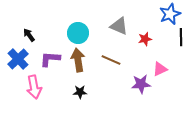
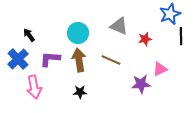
black line: moved 1 px up
brown arrow: moved 1 px right
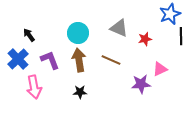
gray triangle: moved 2 px down
purple L-shape: moved 1 px down; rotated 65 degrees clockwise
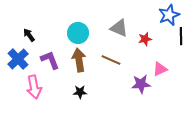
blue star: moved 1 px left, 1 px down
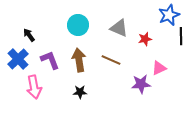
cyan circle: moved 8 px up
pink triangle: moved 1 px left, 1 px up
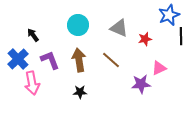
black arrow: moved 4 px right
brown line: rotated 18 degrees clockwise
pink arrow: moved 2 px left, 4 px up
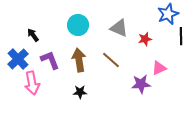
blue star: moved 1 px left, 1 px up
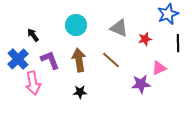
cyan circle: moved 2 px left
black line: moved 3 px left, 7 px down
pink arrow: moved 1 px right
